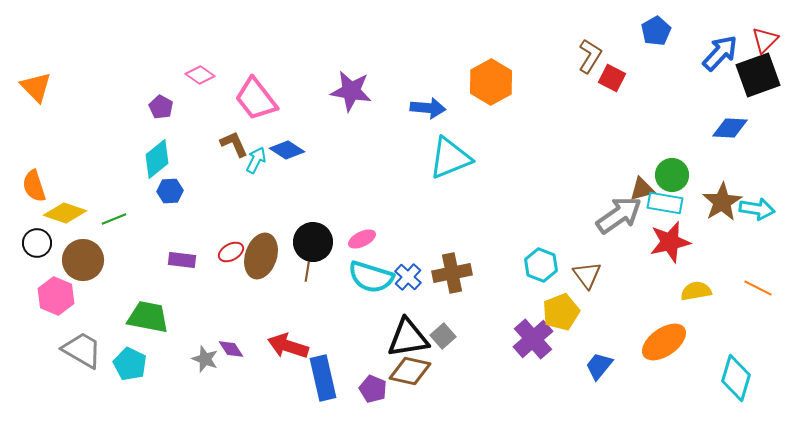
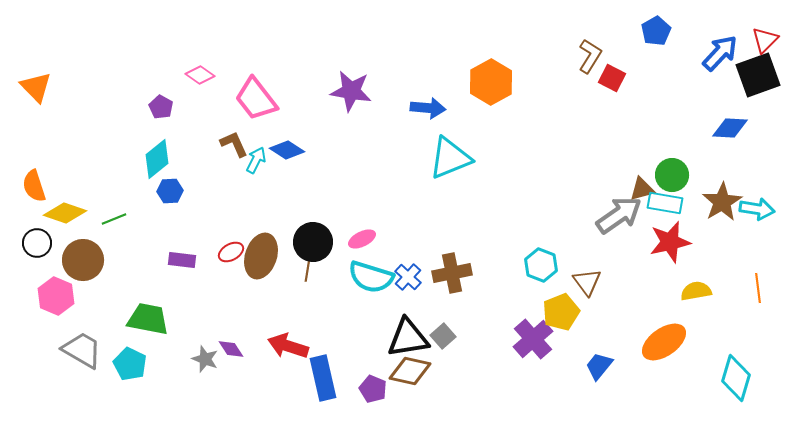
brown triangle at (587, 275): moved 7 px down
orange line at (758, 288): rotated 56 degrees clockwise
green trapezoid at (148, 317): moved 2 px down
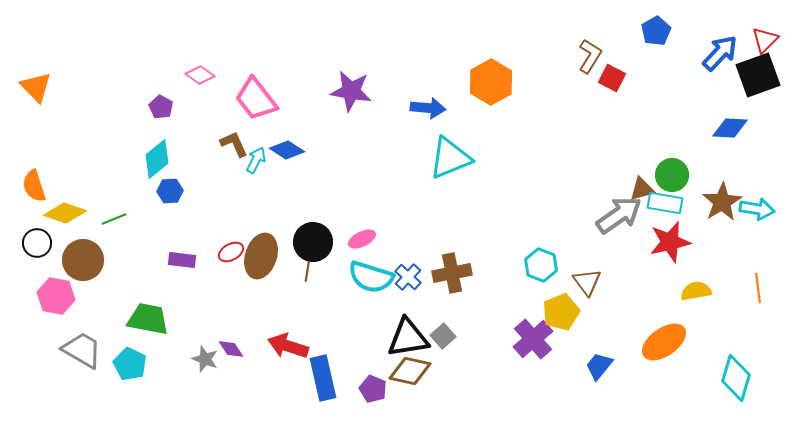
pink hexagon at (56, 296): rotated 12 degrees counterclockwise
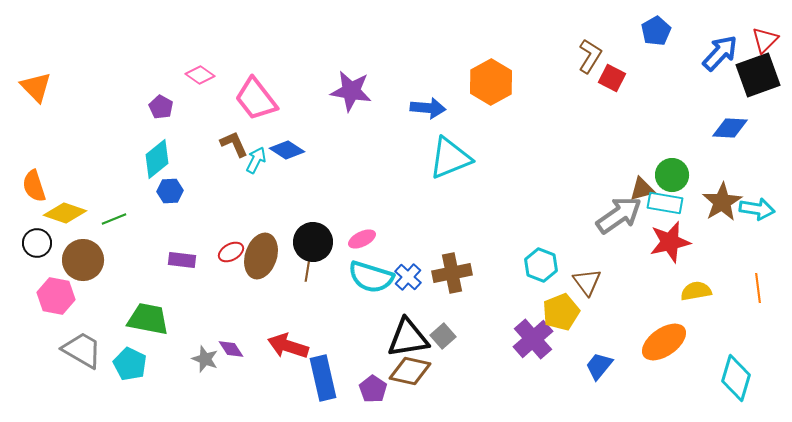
purple pentagon at (373, 389): rotated 12 degrees clockwise
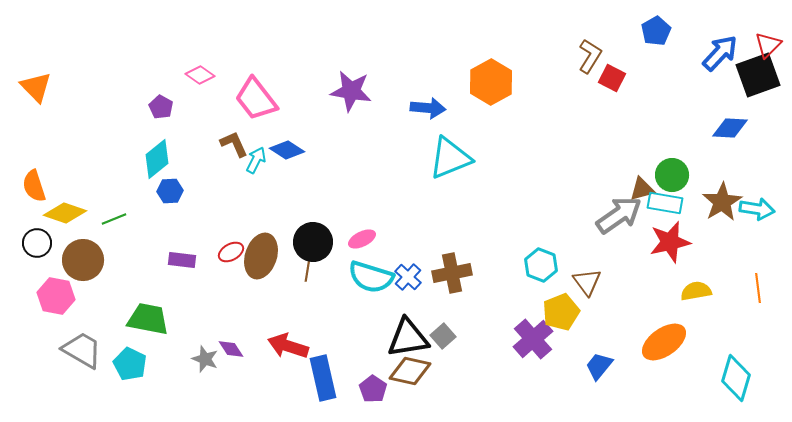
red triangle at (765, 40): moved 3 px right, 5 px down
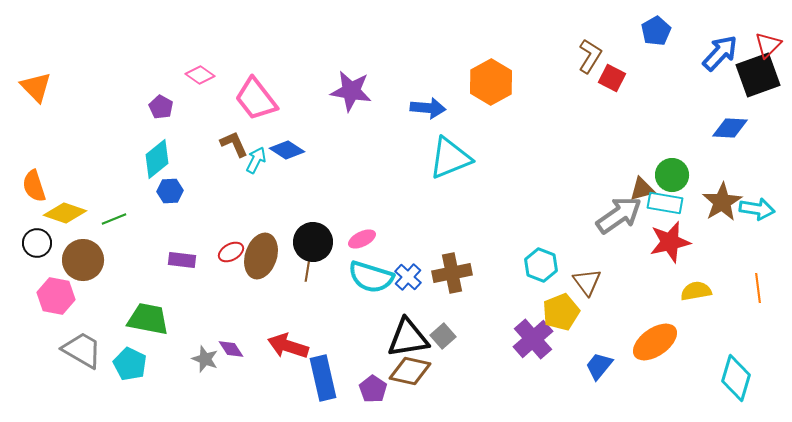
orange ellipse at (664, 342): moved 9 px left
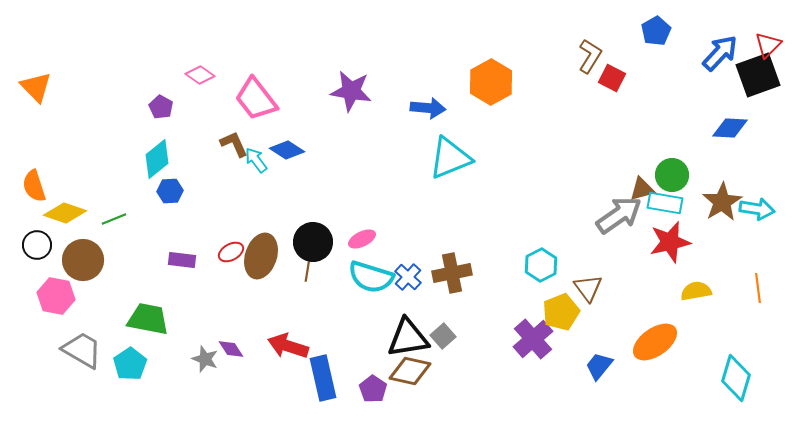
cyan arrow at (256, 160): rotated 64 degrees counterclockwise
black circle at (37, 243): moved 2 px down
cyan hexagon at (541, 265): rotated 12 degrees clockwise
brown triangle at (587, 282): moved 1 px right, 6 px down
cyan pentagon at (130, 364): rotated 12 degrees clockwise
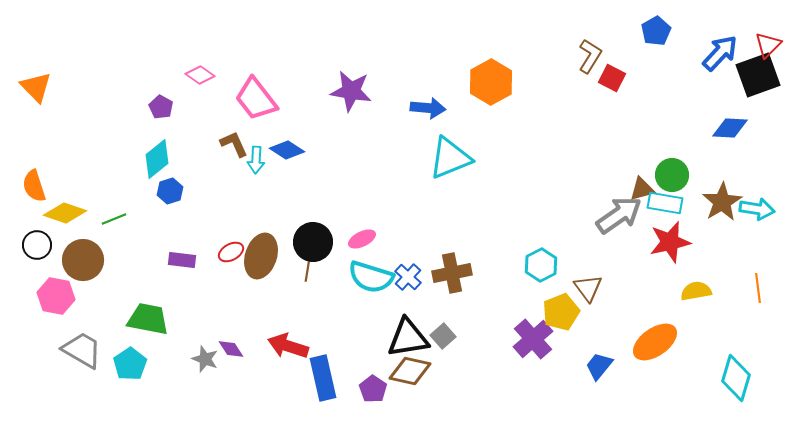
cyan arrow at (256, 160): rotated 140 degrees counterclockwise
blue hexagon at (170, 191): rotated 15 degrees counterclockwise
